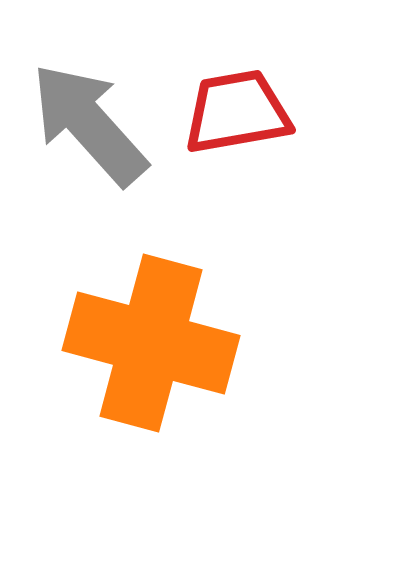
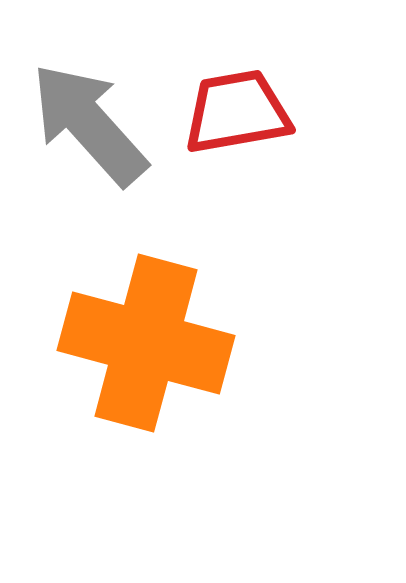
orange cross: moved 5 px left
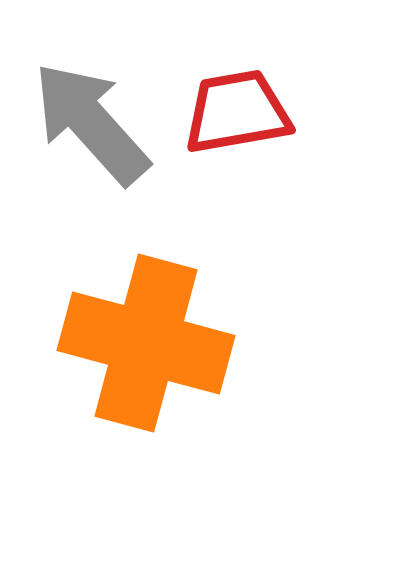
gray arrow: moved 2 px right, 1 px up
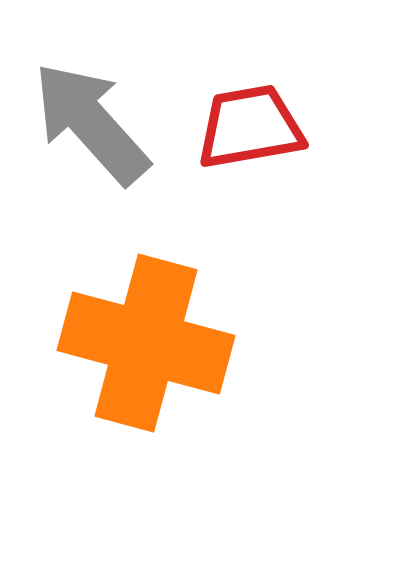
red trapezoid: moved 13 px right, 15 px down
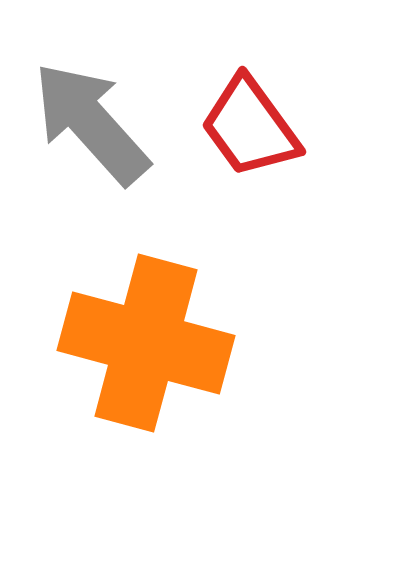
red trapezoid: rotated 116 degrees counterclockwise
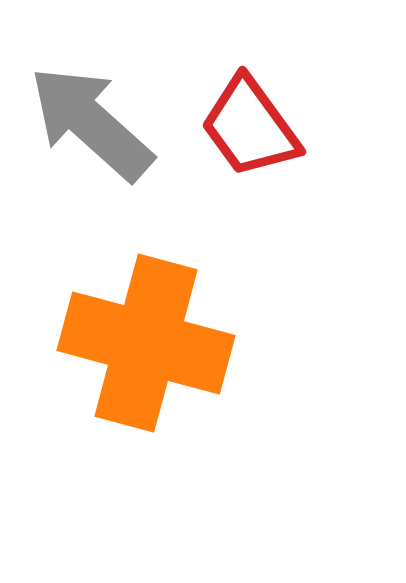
gray arrow: rotated 6 degrees counterclockwise
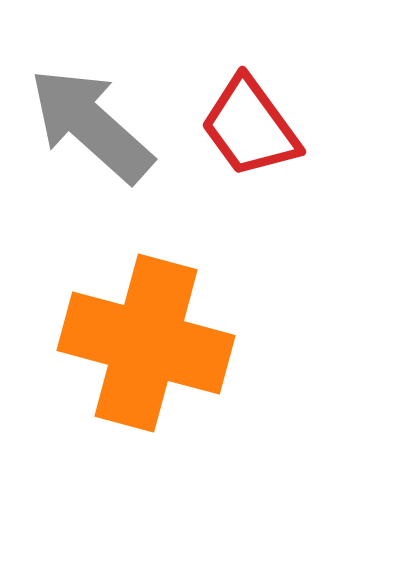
gray arrow: moved 2 px down
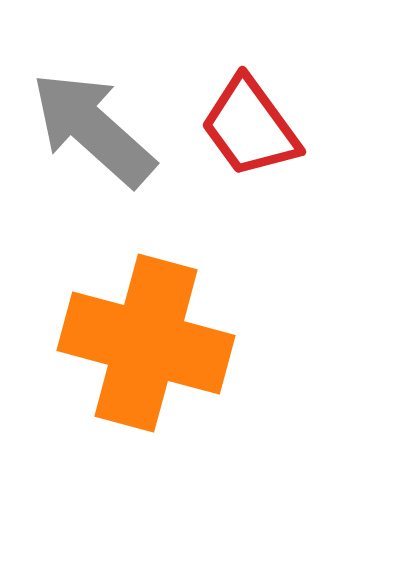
gray arrow: moved 2 px right, 4 px down
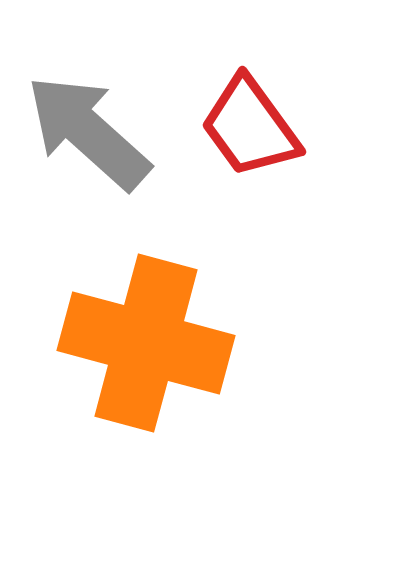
gray arrow: moved 5 px left, 3 px down
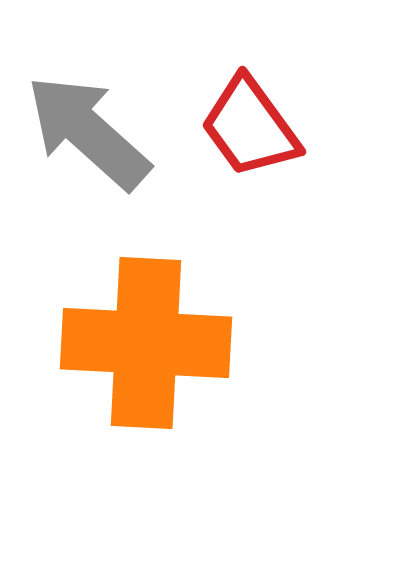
orange cross: rotated 12 degrees counterclockwise
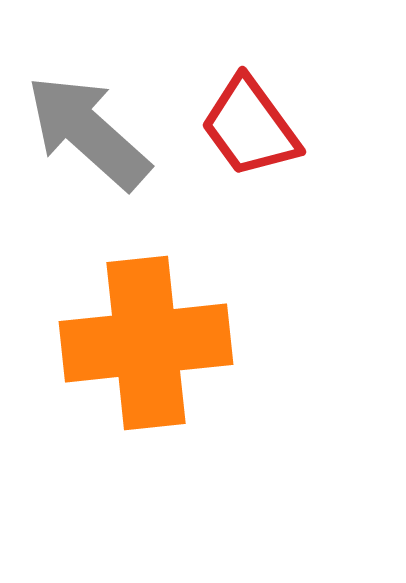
orange cross: rotated 9 degrees counterclockwise
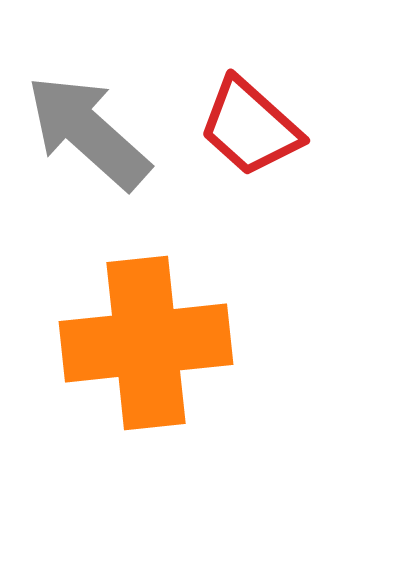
red trapezoid: rotated 12 degrees counterclockwise
